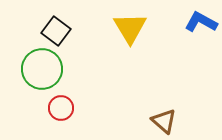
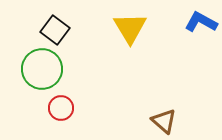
black square: moved 1 px left, 1 px up
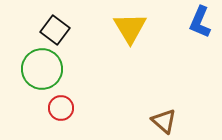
blue L-shape: moved 1 px left; rotated 96 degrees counterclockwise
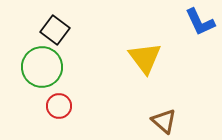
blue L-shape: rotated 48 degrees counterclockwise
yellow triangle: moved 15 px right, 30 px down; rotated 6 degrees counterclockwise
green circle: moved 2 px up
red circle: moved 2 px left, 2 px up
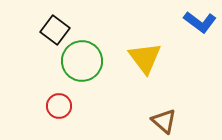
blue L-shape: rotated 28 degrees counterclockwise
green circle: moved 40 px right, 6 px up
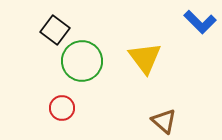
blue L-shape: rotated 8 degrees clockwise
red circle: moved 3 px right, 2 px down
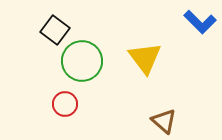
red circle: moved 3 px right, 4 px up
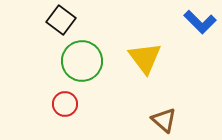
black square: moved 6 px right, 10 px up
brown triangle: moved 1 px up
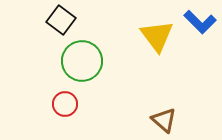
yellow triangle: moved 12 px right, 22 px up
